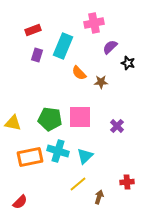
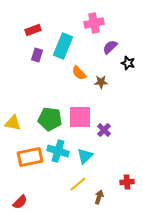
purple cross: moved 13 px left, 4 px down
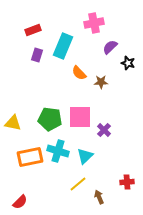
brown arrow: rotated 40 degrees counterclockwise
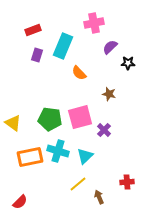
black star: rotated 16 degrees counterclockwise
brown star: moved 8 px right, 12 px down; rotated 16 degrees clockwise
pink square: rotated 15 degrees counterclockwise
yellow triangle: rotated 24 degrees clockwise
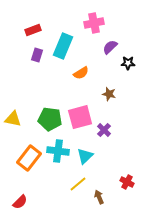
orange semicircle: moved 2 px right; rotated 77 degrees counterclockwise
yellow triangle: moved 4 px up; rotated 24 degrees counterclockwise
cyan cross: rotated 10 degrees counterclockwise
orange rectangle: moved 1 px left, 1 px down; rotated 40 degrees counterclockwise
red cross: rotated 32 degrees clockwise
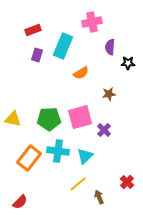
pink cross: moved 2 px left, 1 px up
purple semicircle: rotated 42 degrees counterclockwise
brown star: rotated 24 degrees counterclockwise
green pentagon: moved 1 px left; rotated 10 degrees counterclockwise
red cross: rotated 16 degrees clockwise
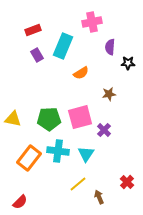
purple rectangle: rotated 48 degrees counterclockwise
cyan triangle: moved 1 px right, 2 px up; rotated 12 degrees counterclockwise
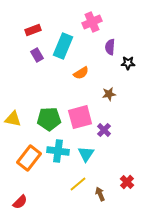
pink cross: rotated 12 degrees counterclockwise
brown arrow: moved 1 px right, 3 px up
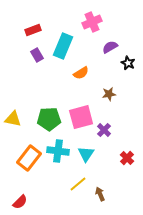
purple semicircle: rotated 56 degrees clockwise
black star: rotated 24 degrees clockwise
pink square: moved 1 px right
red cross: moved 24 px up
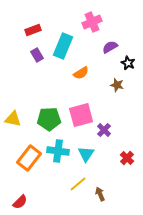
brown star: moved 8 px right, 9 px up; rotated 24 degrees clockwise
pink square: moved 2 px up
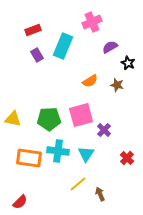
orange semicircle: moved 9 px right, 8 px down
orange rectangle: rotated 60 degrees clockwise
